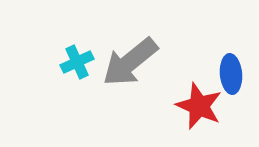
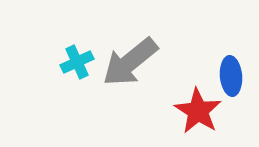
blue ellipse: moved 2 px down
red star: moved 1 px left, 5 px down; rotated 9 degrees clockwise
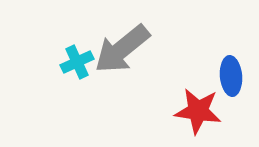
gray arrow: moved 8 px left, 13 px up
red star: rotated 24 degrees counterclockwise
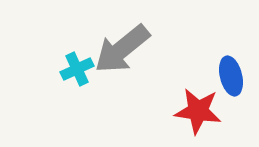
cyan cross: moved 7 px down
blue ellipse: rotated 9 degrees counterclockwise
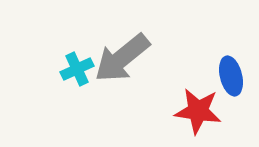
gray arrow: moved 9 px down
